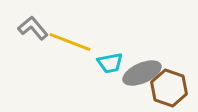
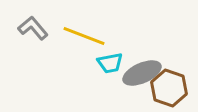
yellow line: moved 14 px right, 6 px up
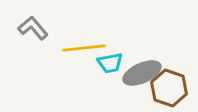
yellow line: moved 12 px down; rotated 27 degrees counterclockwise
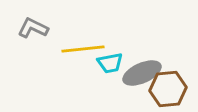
gray L-shape: rotated 24 degrees counterclockwise
yellow line: moved 1 px left, 1 px down
brown hexagon: moved 1 px left, 1 px down; rotated 24 degrees counterclockwise
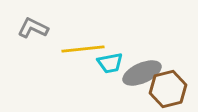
brown hexagon: rotated 9 degrees counterclockwise
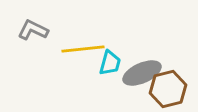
gray L-shape: moved 2 px down
cyan trapezoid: rotated 64 degrees counterclockwise
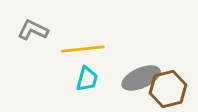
cyan trapezoid: moved 23 px left, 16 px down
gray ellipse: moved 1 px left, 5 px down
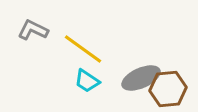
yellow line: rotated 42 degrees clockwise
cyan trapezoid: moved 2 px down; rotated 108 degrees clockwise
brown hexagon: rotated 9 degrees clockwise
